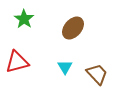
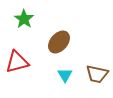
brown ellipse: moved 14 px left, 14 px down
cyan triangle: moved 8 px down
brown trapezoid: rotated 145 degrees clockwise
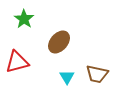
cyan triangle: moved 2 px right, 2 px down
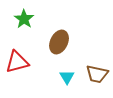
brown ellipse: rotated 15 degrees counterclockwise
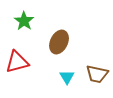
green star: moved 2 px down
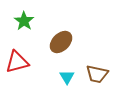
brown ellipse: moved 2 px right; rotated 20 degrees clockwise
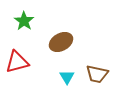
brown ellipse: rotated 15 degrees clockwise
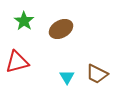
brown ellipse: moved 13 px up
brown trapezoid: rotated 15 degrees clockwise
